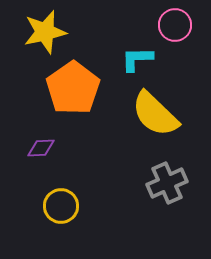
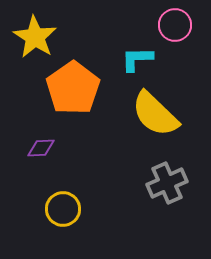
yellow star: moved 10 px left, 5 px down; rotated 27 degrees counterclockwise
yellow circle: moved 2 px right, 3 px down
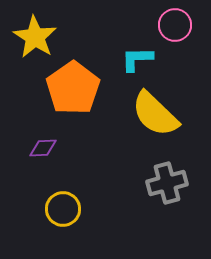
purple diamond: moved 2 px right
gray cross: rotated 9 degrees clockwise
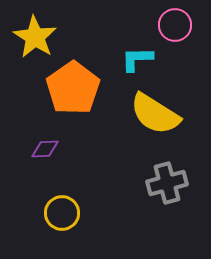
yellow semicircle: rotated 12 degrees counterclockwise
purple diamond: moved 2 px right, 1 px down
yellow circle: moved 1 px left, 4 px down
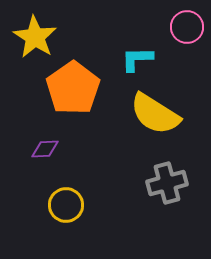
pink circle: moved 12 px right, 2 px down
yellow circle: moved 4 px right, 8 px up
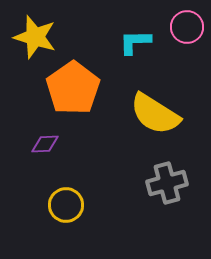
yellow star: rotated 15 degrees counterclockwise
cyan L-shape: moved 2 px left, 17 px up
purple diamond: moved 5 px up
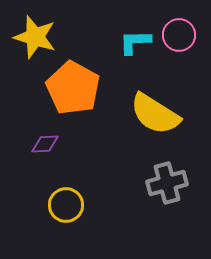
pink circle: moved 8 px left, 8 px down
orange pentagon: rotated 8 degrees counterclockwise
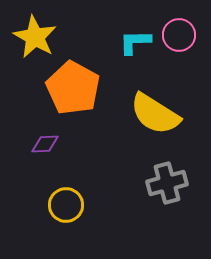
yellow star: rotated 12 degrees clockwise
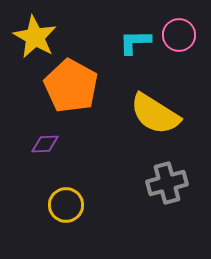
orange pentagon: moved 2 px left, 2 px up
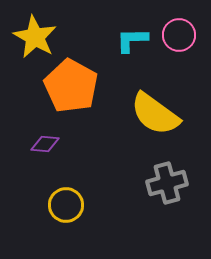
cyan L-shape: moved 3 px left, 2 px up
yellow semicircle: rotated 4 degrees clockwise
purple diamond: rotated 8 degrees clockwise
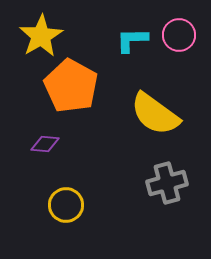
yellow star: moved 6 px right, 1 px up; rotated 12 degrees clockwise
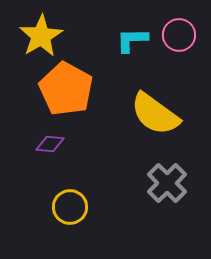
orange pentagon: moved 5 px left, 3 px down
purple diamond: moved 5 px right
gray cross: rotated 30 degrees counterclockwise
yellow circle: moved 4 px right, 2 px down
